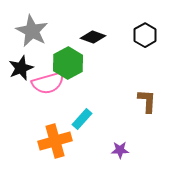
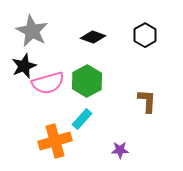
green hexagon: moved 19 px right, 18 px down
black star: moved 3 px right, 2 px up
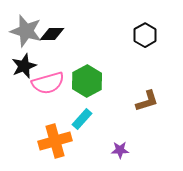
gray star: moved 6 px left; rotated 12 degrees counterclockwise
black diamond: moved 41 px left, 3 px up; rotated 20 degrees counterclockwise
brown L-shape: rotated 70 degrees clockwise
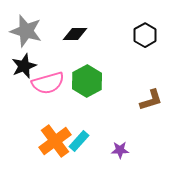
black diamond: moved 23 px right
brown L-shape: moved 4 px right, 1 px up
cyan rectangle: moved 3 px left, 22 px down
orange cross: rotated 20 degrees counterclockwise
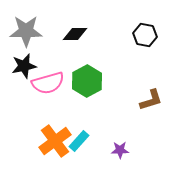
gray star: rotated 16 degrees counterclockwise
black hexagon: rotated 20 degrees counterclockwise
black star: rotated 10 degrees clockwise
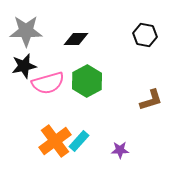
black diamond: moved 1 px right, 5 px down
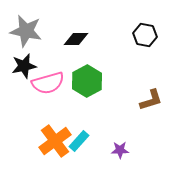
gray star: rotated 12 degrees clockwise
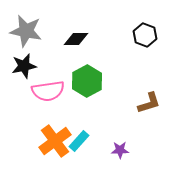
black hexagon: rotated 10 degrees clockwise
pink semicircle: moved 8 px down; rotated 8 degrees clockwise
brown L-shape: moved 2 px left, 3 px down
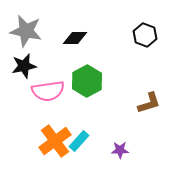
black diamond: moved 1 px left, 1 px up
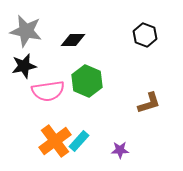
black diamond: moved 2 px left, 2 px down
green hexagon: rotated 8 degrees counterclockwise
